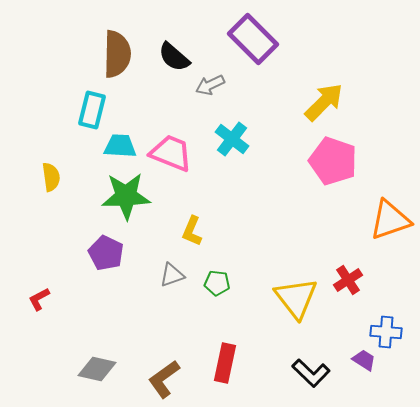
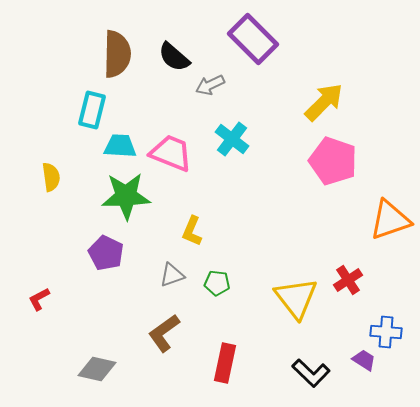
brown L-shape: moved 46 px up
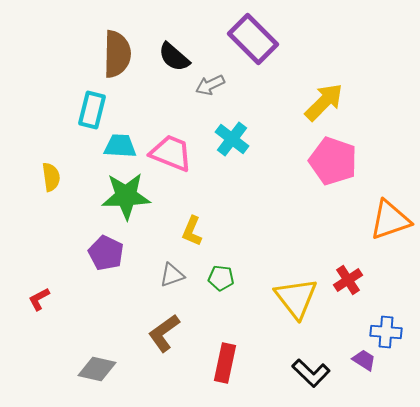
green pentagon: moved 4 px right, 5 px up
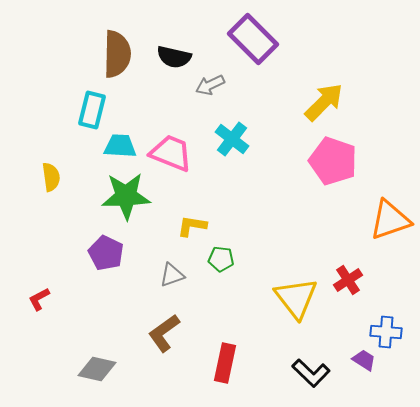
black semicircle: rotated 28 degrees counterclockwise
yellow L-shape: moved 5 px up; rotated 76 degrees clockwise
green pentagon: moved 19 px up
